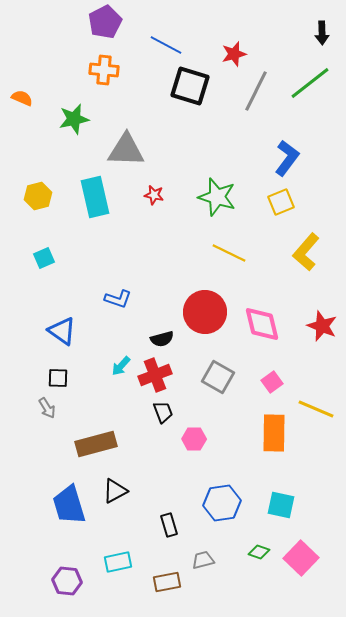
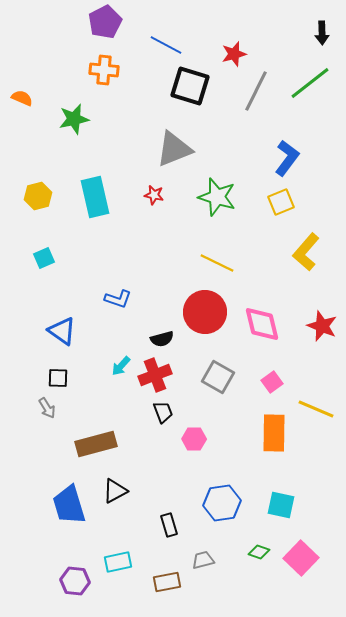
gray triangle at (126, 150): moved 48 px right, 1 px up; rotated 24 degrees counterclockwise
yellow line at (229, 253): moved 12 px left, 10 px down
purple hexagon at (67, 581): moved 8 px right
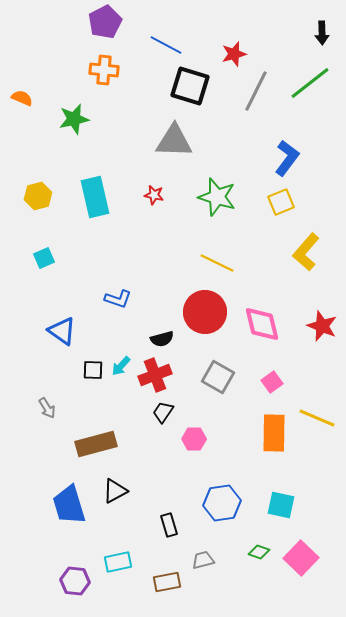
gray triangle at (174, 149): moved 8 px up; rotated 24 degrees clockwise
black square at (58, 378): moved 35 px right, 8 px up
yellow line at (316, 409): moved 1 px right, 9 px down
black trapezoid at (163, 412): rotated 125 degrees counterclockwise
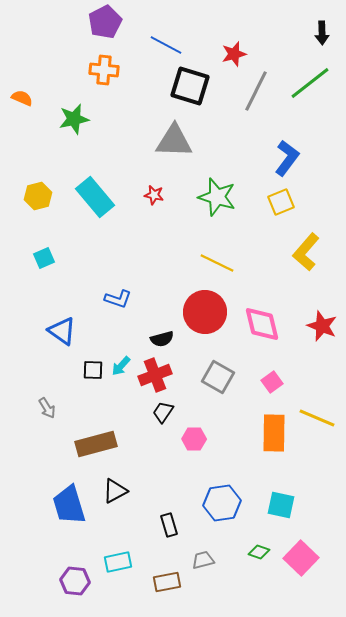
cyan rectangle at (95, 197): rotated 27 degrees counterclockwise
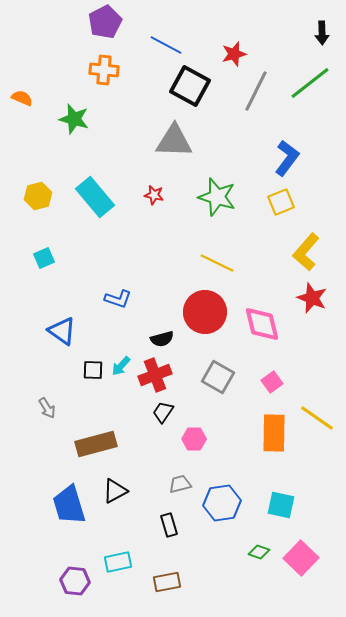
black square at (190, 86): rotated 12 degrees clockwise
green star at (74, 119): rotated 28 degrees clockwise
red star at (322, 326): moved 10 px left, 28 px up
yellow line at (317, 418): rotated 12 degrees clockwise
gray trapezoid at (203, 560): moved 23 px left, 76 px up
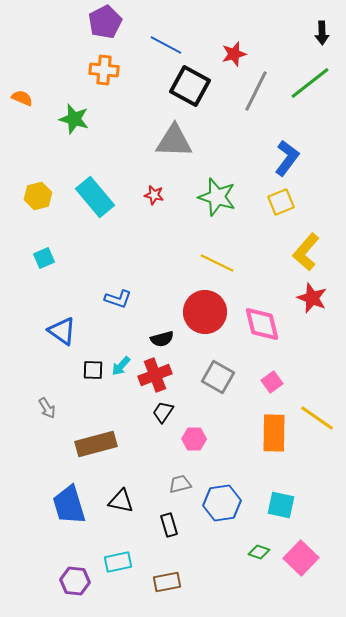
black triangle at (115, 491): moved 6 px right, 10 px down; rotated 40 degrees clockwise
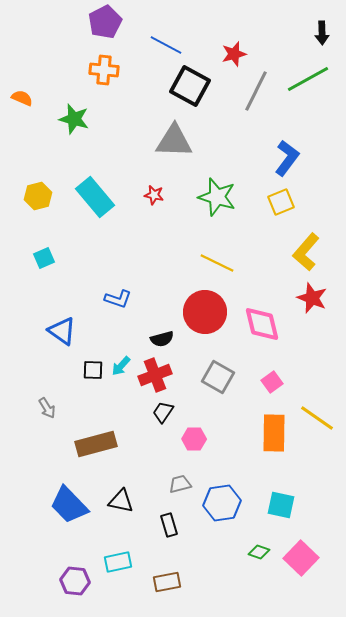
green line at (310, 83): moved 2 px left, 4 px up; rotated 9 degrees clockwise
blue trapezoid at (69, 505): rotated 27 degrees counterclockwise
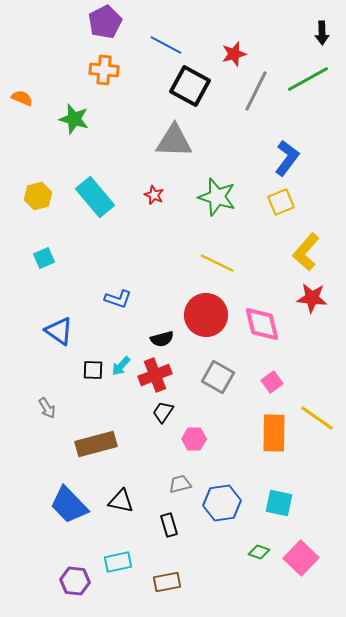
red star at (154, 195): rotated 12 degrees clockwise
red star at (312, 298): rotated 16 degrees counterclockwise
red circle at (205, 312): moved 1 px right, 3 px down
blue triangle at (62, 331): moved 3 px left
cyan square at (281, 505): moved 2 px left, 2 px up
